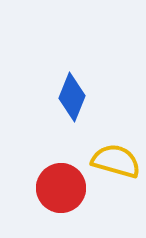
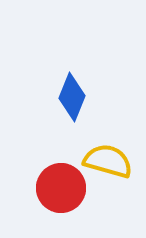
yellow semicircle: moved 8 px left
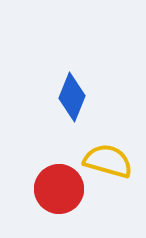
red circle: moved 2 px left, 1 px down
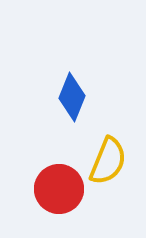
yellow semicircle: rotated 96 degrees clockwise
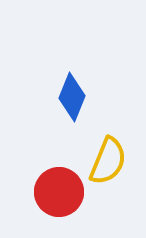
red circle: moved 3 px down
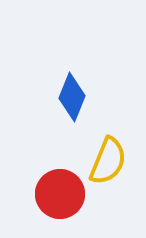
red circle: moved 1 px right, 2 px down
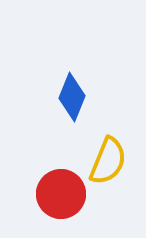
red circle: moved 1 px right
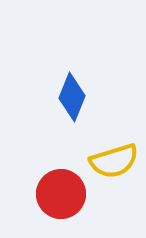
yellow semicircle: moved 6 px right; rotated 51 degrees clockwise
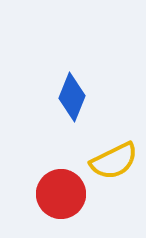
yellow semicircle: rotated 9 degrees counterclockwise
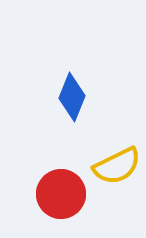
yellow semicircle: moved 3 px right, 5 px down
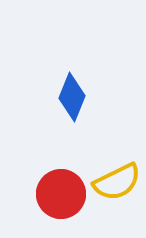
yellow semicircle: moved 16 px down
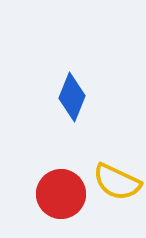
yellow semicircle: rotated 51 degrees clockwise
